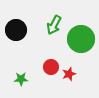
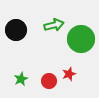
green arrow: rotated 132 degrees counterclockwise
red circle: moved 2 px left, 14 px down
green star: rotated 24 degrees counterclockwise
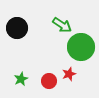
green arrow: moved 8 px right; rotated 48 degrees clockwise
black circle: moved 1 px right, 2 px up
green circle: moved 8 px down
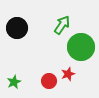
green arrow: rotated 90 degrees counterclockwise
red star: moved 1 px left
green star: moved 7 px left, 3 px down
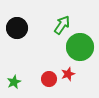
green circle: moved 1 px left
red circle: moved 2 px up
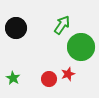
black circle: moved 1 px left
green circle: moved 1 px right
green star: moved 1 px left, 4 px up; rotated 16 degrees counterclockwise
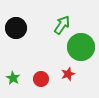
red circle: moved 8 px left
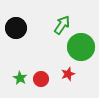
green star: moved 7 px right
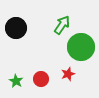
green star: moved 4 px left, 3 px down
